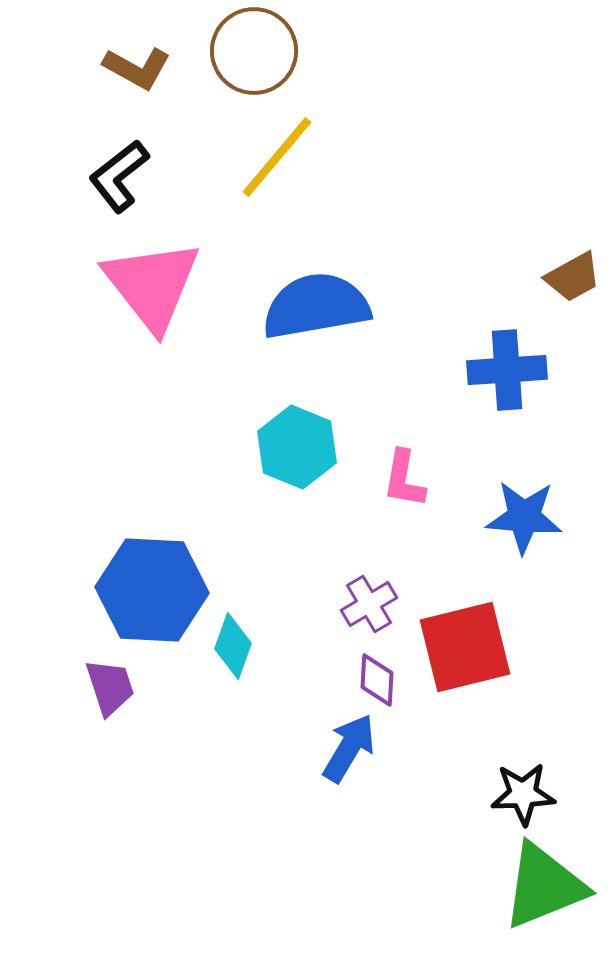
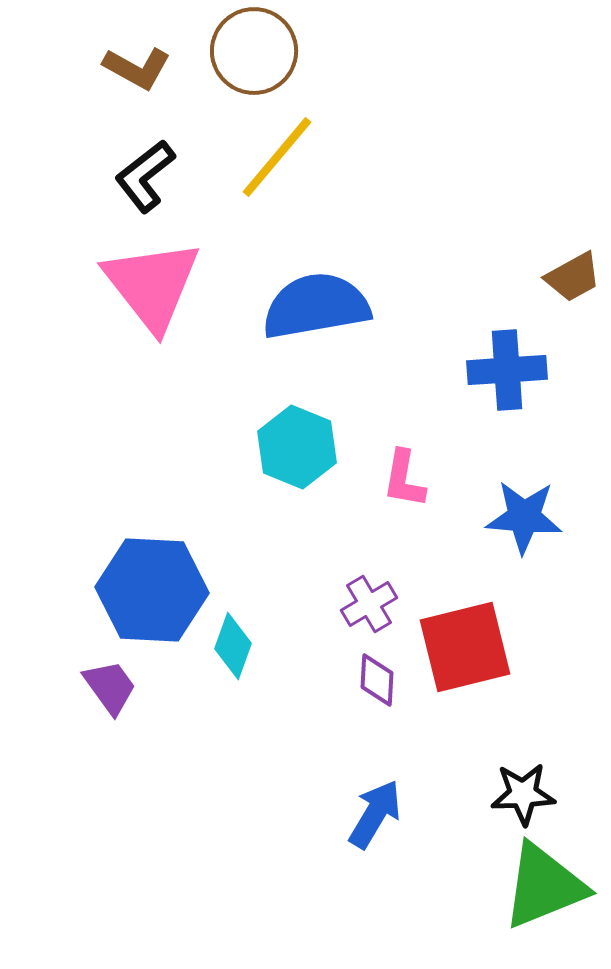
black L-shape: moved 26 px right
purple trapezoid: rotated 18 degrees counterclockwise
blue arrow: moved 26 px right, 66 px down
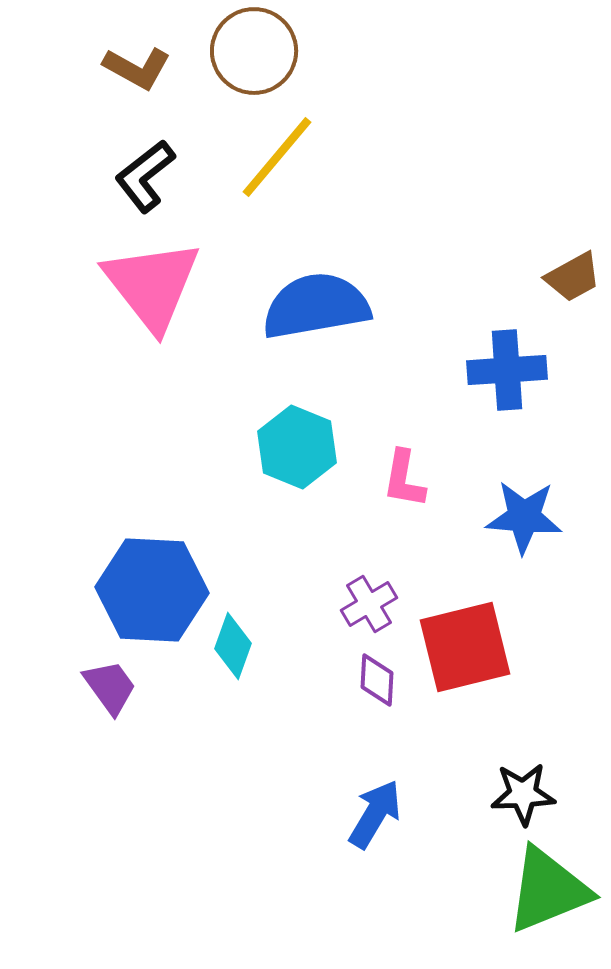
green triangle: moved 4 px right, 4 px down
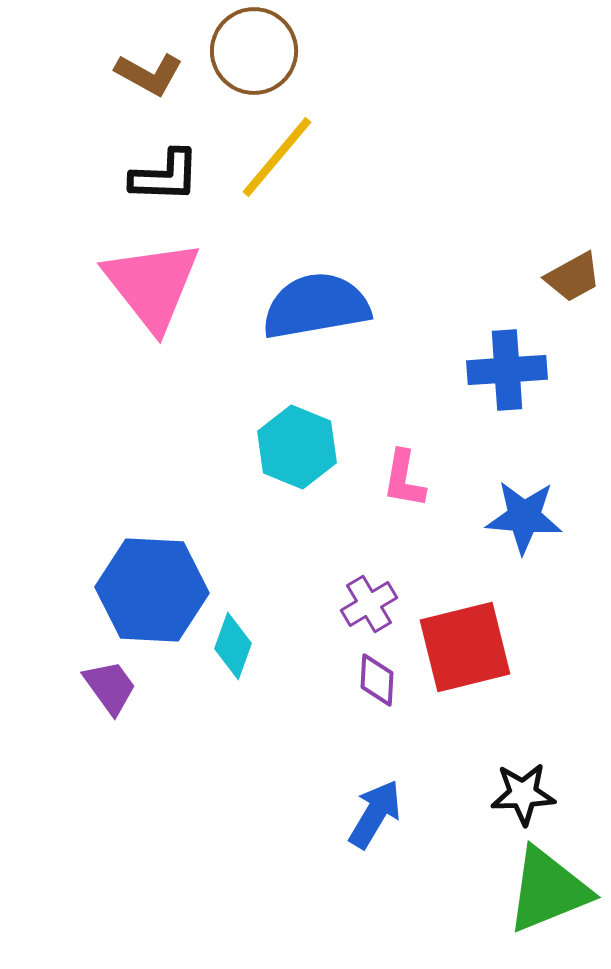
brown L-shape: moved 12 px right, 6 px down
black L-shape: moved 20 px right; rotated 140 degrees counterclockwise
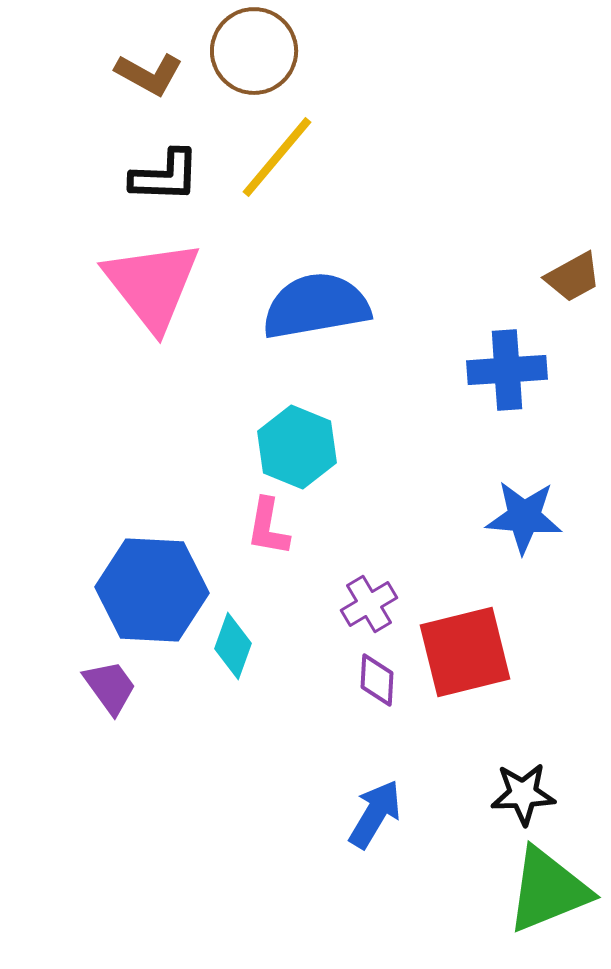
pink L-shape: moved 136 px left, 48 px down
red square: moved 5 px down
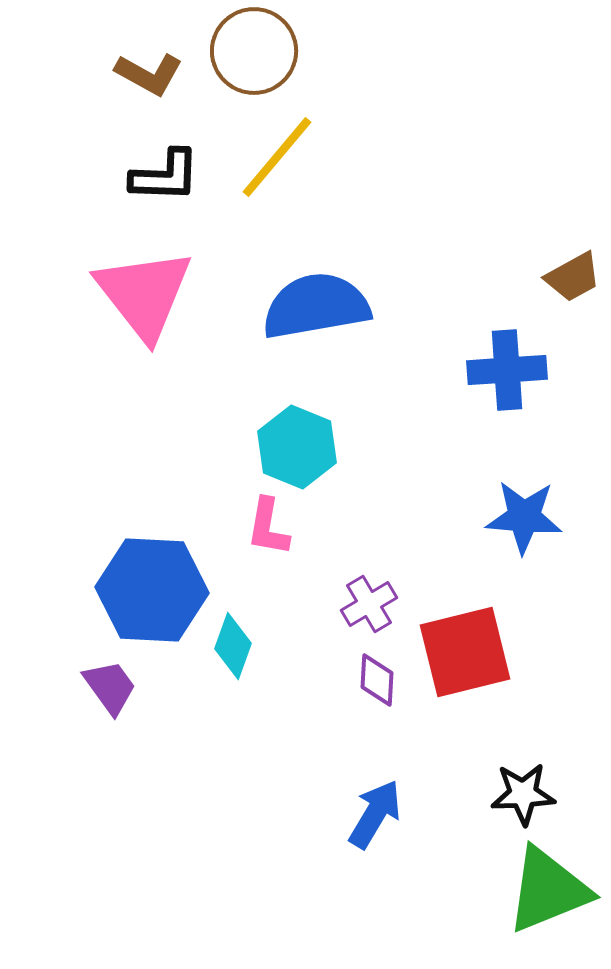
pink triangle: moved 8 px left, 9 px down
